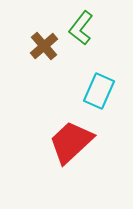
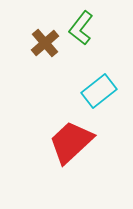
brown cross: moved 1 px right, 3 px up
cyan rectangle: rotated 28 degrees clockwise
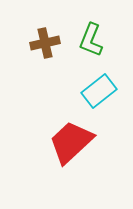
green L-shape: moved 10 px right, 12 px down; rotated 16 degrees counterclockwise
brown cross: rotated 28 degrees clockwise
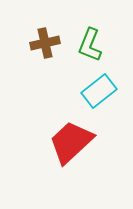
green L-shape: moved 1 px left, 5 px down
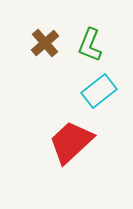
brown cross: rotated 28 degrees counterclockwise
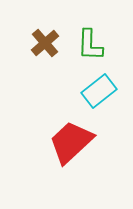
green L-shape: rotated 20 degrees counterclockwise
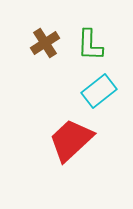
brown cross: rotated 8 degrees clockwise
red trapezoid: moved 2 px up
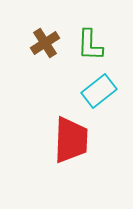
red trapezoid: rotated 135 degrees clockwise
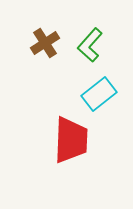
green L-shape: rotated 40 degrees clockwise
cyan rectangle: moved 3 px down
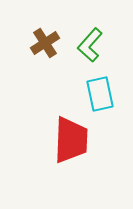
cyan rectangle: moved 1 px right; rotated 64 degrees counterclockwise
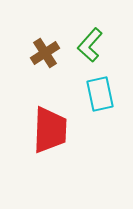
brown cross: moved 10 px down
red trapezoid: moved 21 px left, 10 px up
